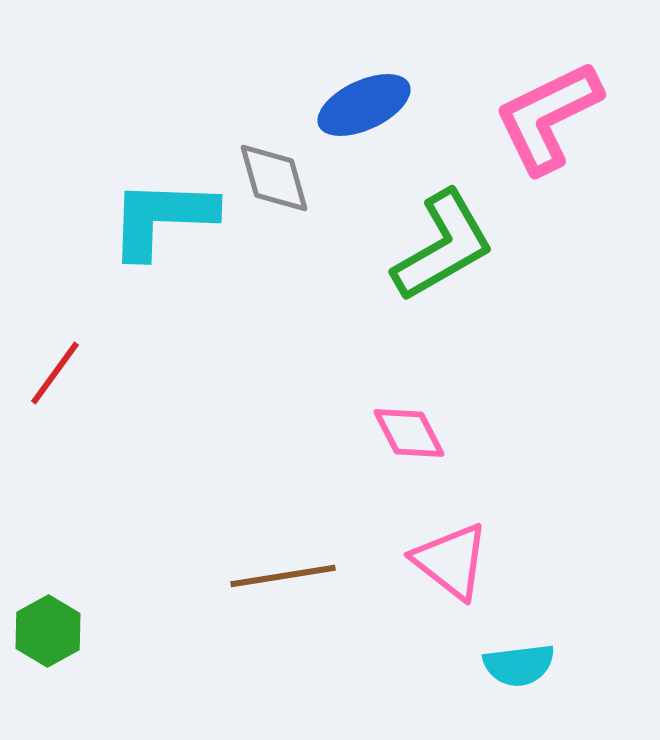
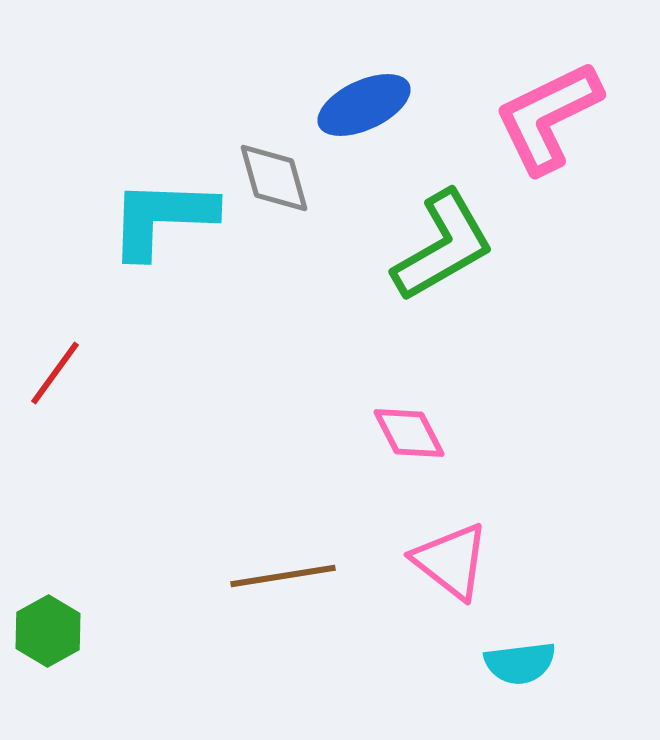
cyan semicircle: moved 1 px right, 2 px up
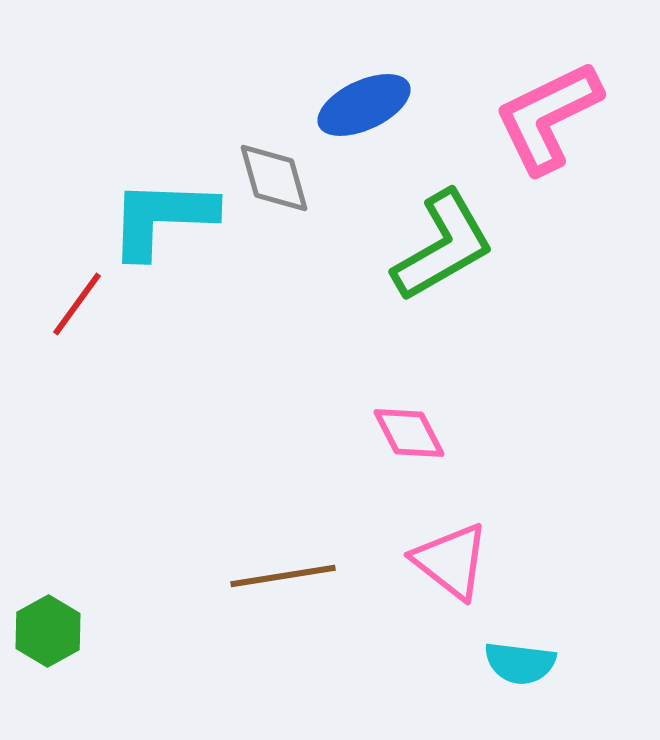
red line: moved 22 px right, 69 px up
cyan semicircle: rotated 14 degrees clockwise
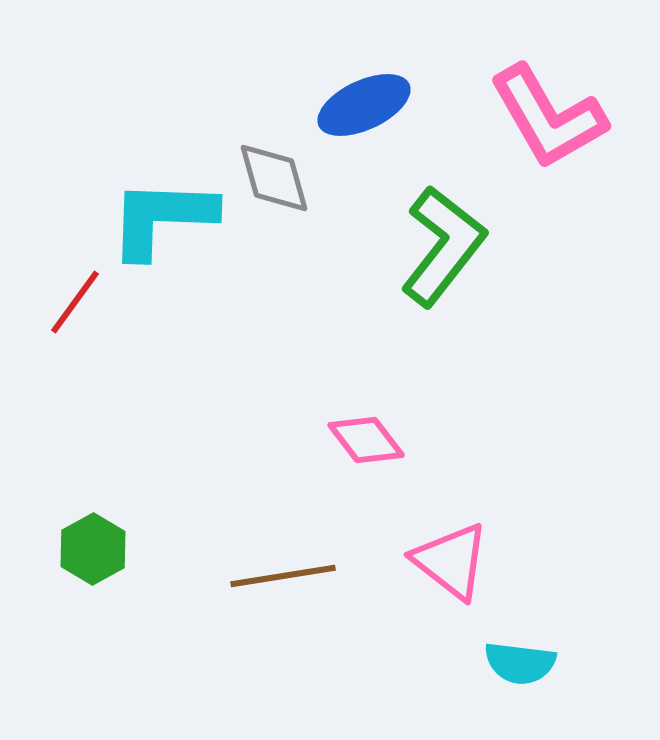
pink L-shape: rotated 94 degrees counterclockwise
green L-shape: rotated 22 degrees counterclockwise
red line: moved 2 px left, 2 px up
pink diamond: moved 43 px left, 7 px down; rotated 10 degrees counterclockwise
green hexagon: moved 45 px right, 82 px up
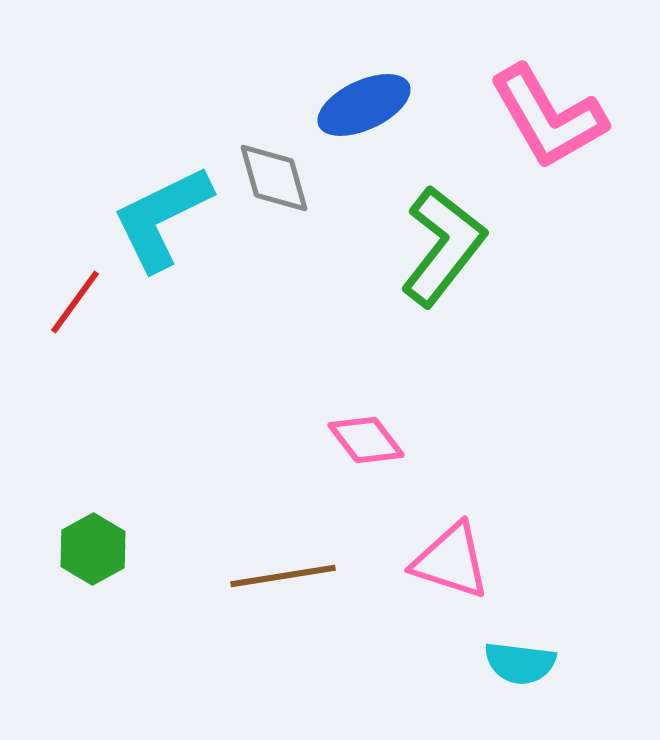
cyan L-shape: rotated 28 degrees counterclockwise
pink triangle: rotated 20 degrees counterclockwise
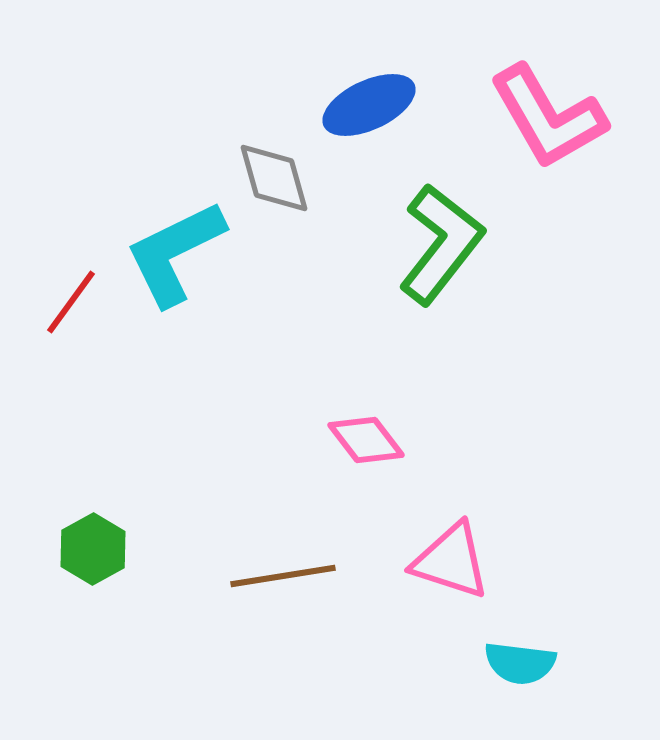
blue ellipse: moved 5 px right
cyan L-shape: moved 13 px right, 35 px down
green L-shape: moved 2 px left, 2 px up
red line: moved 4 px left
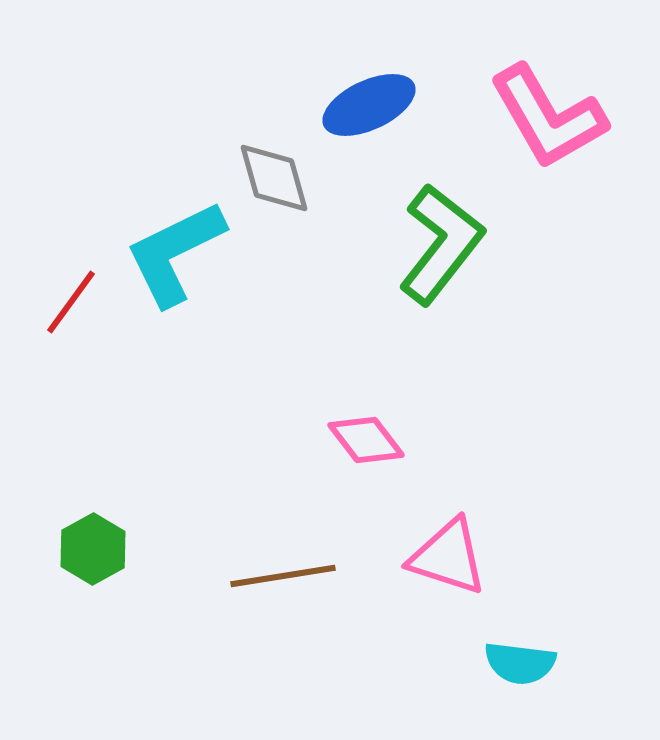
pink triangle: moved 3 px left, 4 px up
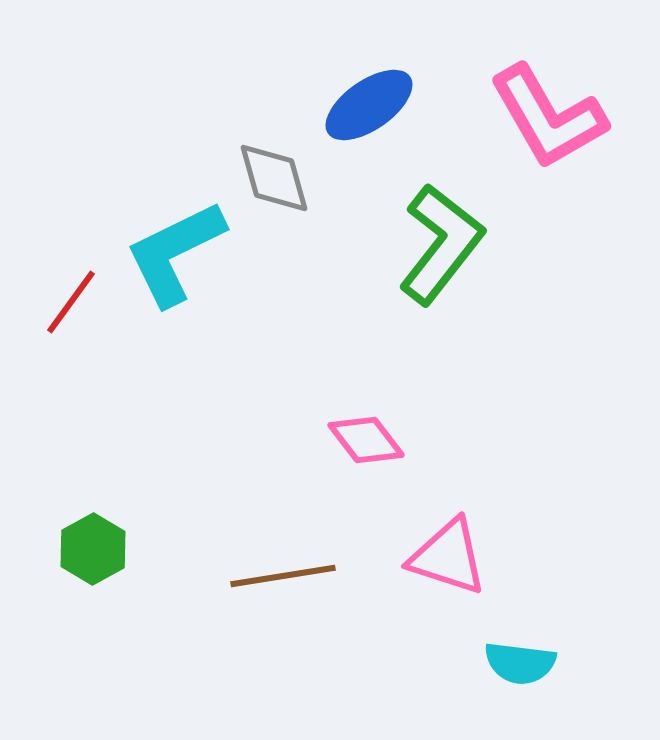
blue ellipse: rotated 10 degrees counterclockwise
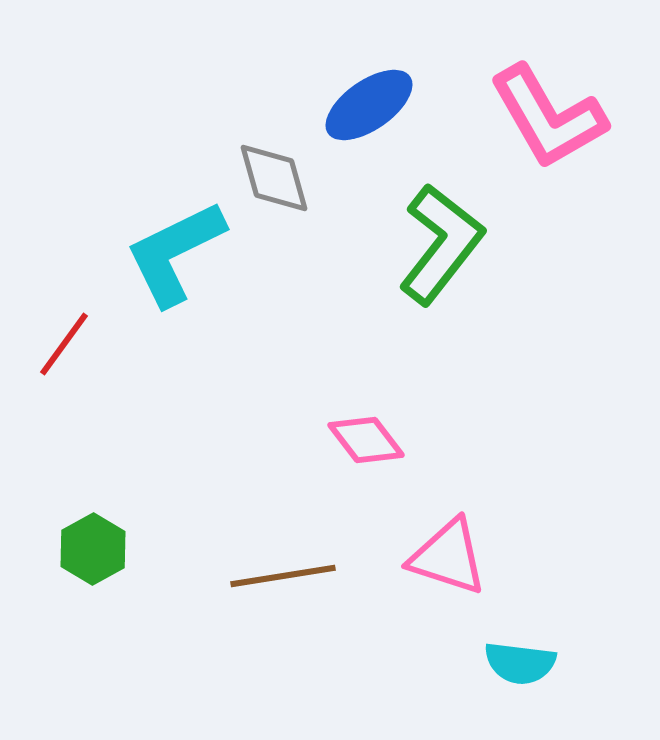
red line: moved 7 px left, 42 px down
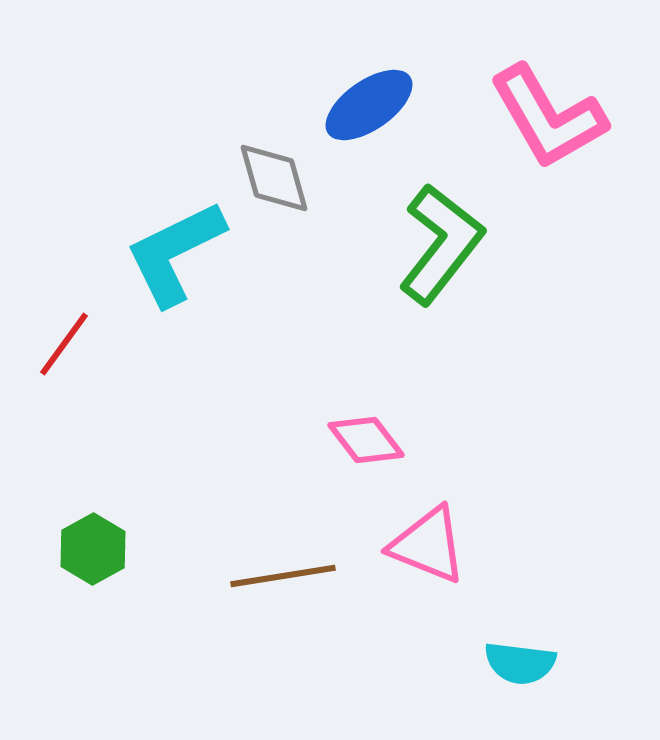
pink triangle: moved 20 px left, 12 px up; rotated 4 degrees clockwise
